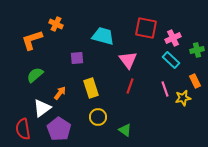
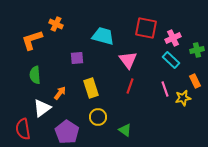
green semicircle: rotated 54 degrees counterclockwise
purple pentagon: moved 8 px right, 3 px down
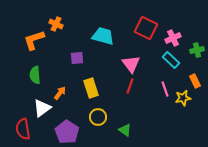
red square: rotated 15 degrees clockwise
orange L-shape: moved 2 px right
pink triangle: moved 3 px right, 4 px down
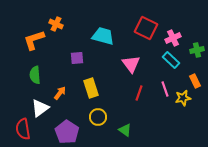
red line: moved 9 px right, 7 px down
white triangle: moved 2 px left
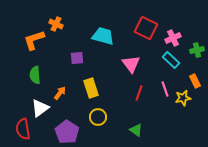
green triangle: moved 11 px right
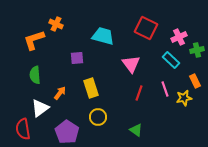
pink cross: moved 6 px right, 1 px up
yellow star: moved 1 px right
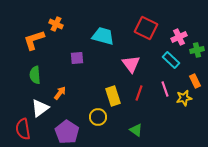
yellow rectangle: moved 22 px right, 8 px down
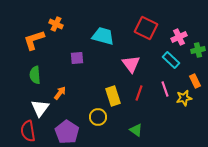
green cross: moved 1 px right
white triangle: rotated 18 degrees counterclockwise
red semicircle: moved 5 px right, 2 px down
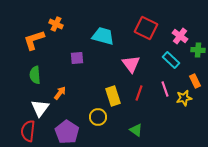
pink cross: moved 1 px right, 1 px up; rotated 28 degrees counterclockwise
green cross: rotated 16 degrees clockwise
red semicircle: rotated 15 degrees clockwise
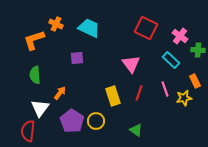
cyan trapezoid: moved 14 px left, 8 px up; rotated 10 degrees clockwise
yellow circle: moved 2 px left, 4 px down
purple pentagon: moved 5 px right, 11 px up
